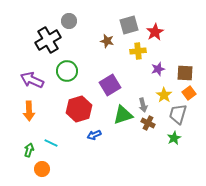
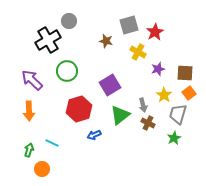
brown star: moved 1 px left
yellow cross: moved 1 px down; rotated 35 degrees clockwise
purple arrow: rotated 20 degrees clockwise
green triangle: moved 3 px left; rotated 20 degrees counterclockwise
cyan line: moved 1 px right
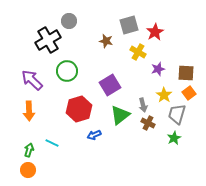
brown square: moved 1 px right
gray trapezoid: moved 1 px left
orange circle: moved 14 px left, 1 px down
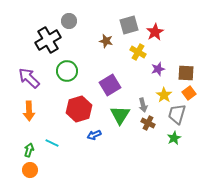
purple arrow: moved 3 px left, 2 px up
green triangle: rotated 20 degrees counterclockwise
orange circle: moved 2 px right
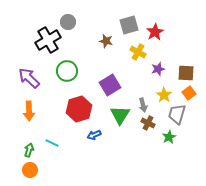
gray circle: moved 1 px left, 1 px down
green star: moved 5 px left, 1 px up
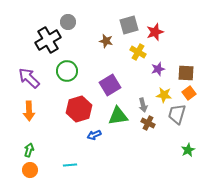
red star: rotated 12 degrees clockwise
yellow star: rotated 28 degrees counterclockwise
green triangle: moved 2 px left, 1 px down; rotated 50 degrees clockwise
green star: moved 19 px right, 13 px down
cyan line: moved 18 px right, 22 px down; rotated 32 degrees counterclockwise
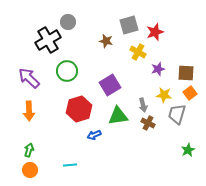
orange square: moved 1 px right
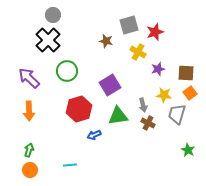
gray circle: moved 15 px left, 7 px up
black cross: rotated 15 degrees counterclockwise
green star: rotated 16 degrees counterclockwise
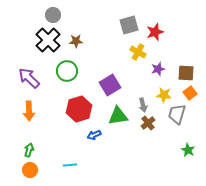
brown star: moved 30 px left; rotated 16 degrees counterclockwise
brown cross: rotated 24 degrees clockwise
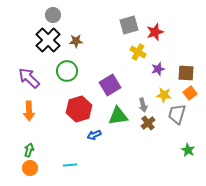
orange circle: moved 2 px up
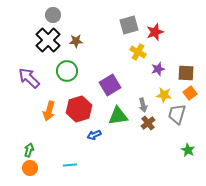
orange arrow: moved 20 px right; rotated 18 degrees clockwise
